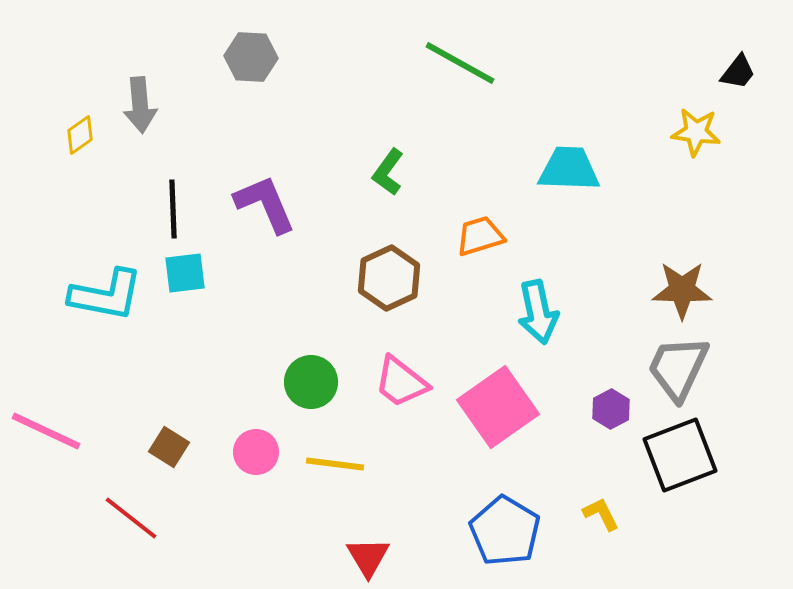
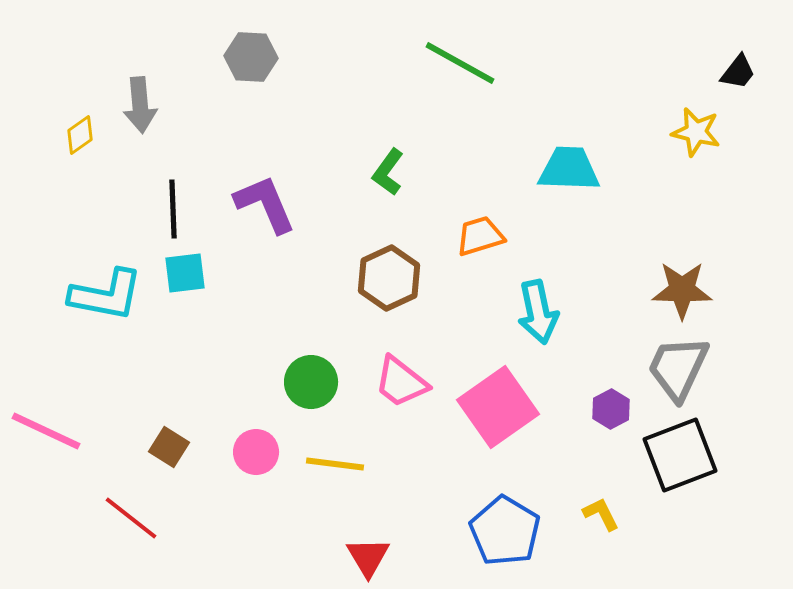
yellow star: rotated 6 degrees clockwise
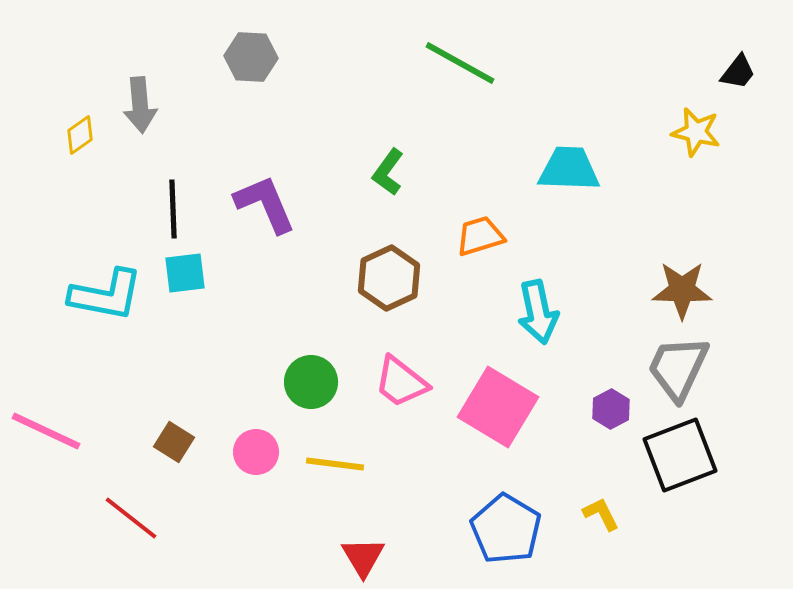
pink square: rotated 24 degrees counterclockwise
brown square: moved 5 px right, 5 px up
blue pentagon: moved 1 px right, 2 px up
red triangle: moved 5 px left
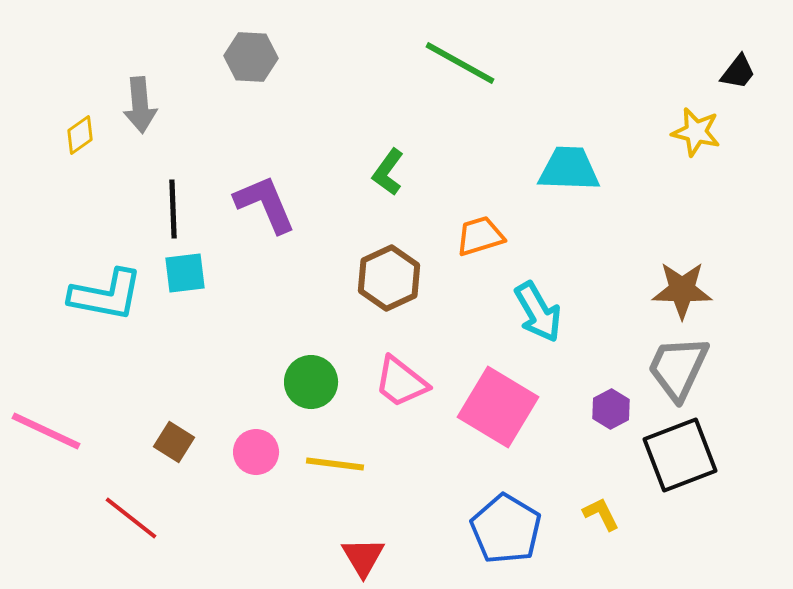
cyan arrow: rotated 18 degrees counterclockwise
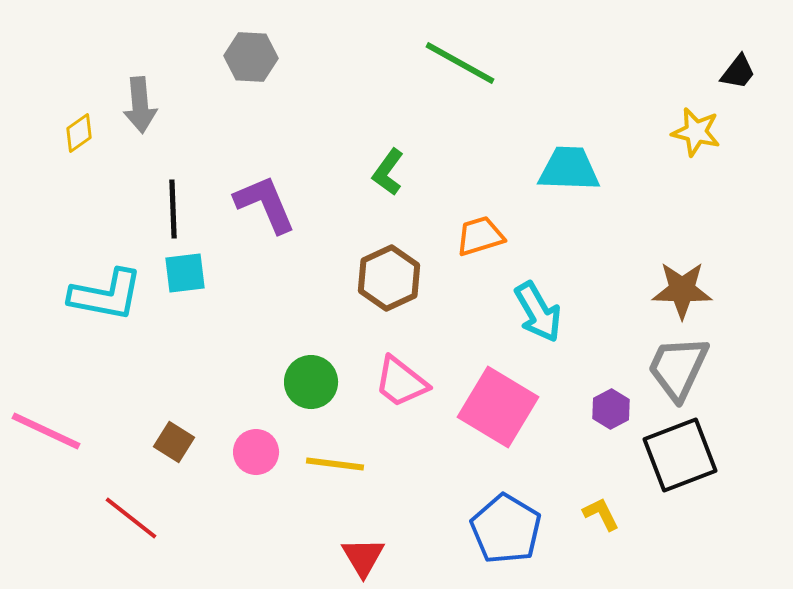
yellow diamond: moved 1 px left, 2 px up
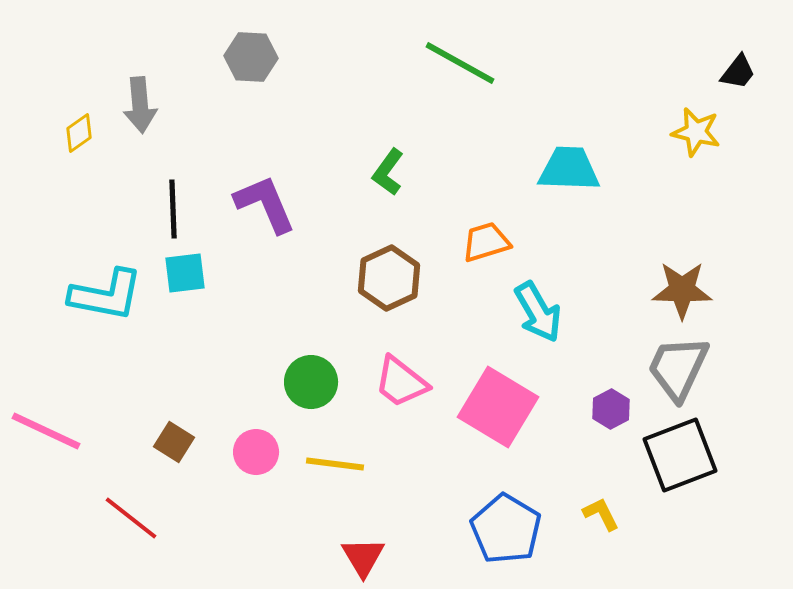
orange trapezoid: moved 6 px right, 6 px down
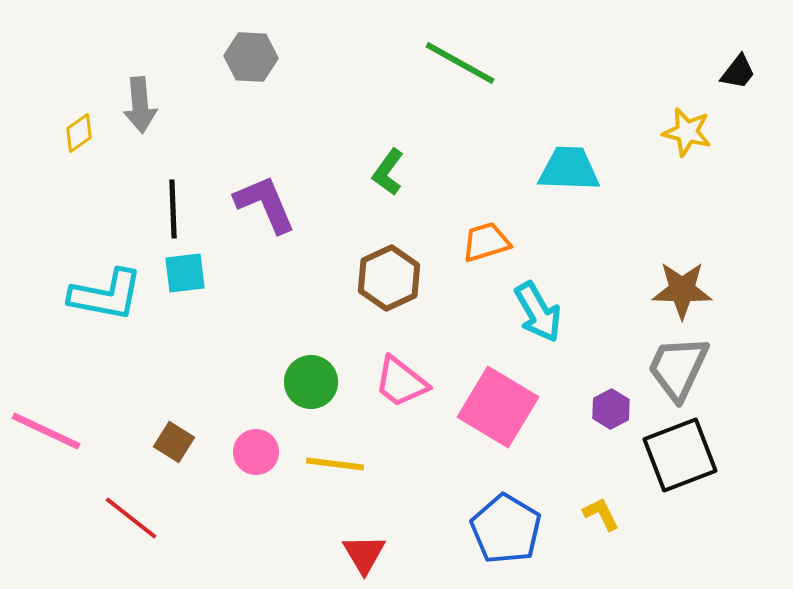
yellow star: moved 9 px left
red triangle: moved 1 px right, 3 px up
